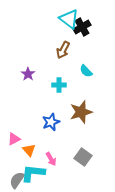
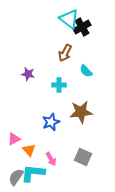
brown arrow: moved 2 px right, 3 px down
purple star: rotated 24 degrees counterclockwise
brown star: rotated 10 degrees clockwise
gray square: rotated 12 degrees counterclockwise
gray semicircle: moved 1 px left, 3 px up
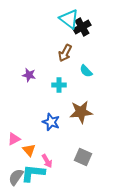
purple star: moved 1 px right, 1 px down
blue star: rotated 30 degrees counterclockwise
pink arrow: moved 4 px left, 2 px down
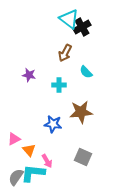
cyan semicircle: moved 1 px down
blue star: moved 2 px right, 2 px down; rotated 12 degrees counterclockwise
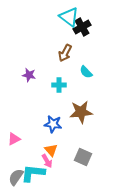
cyan triangle: moved 2 px up
orange triangle: moved 22 px right
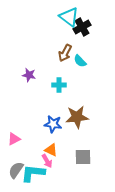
cyan semicircle: moved 6 px left, 11 px up
brown star: moved 4 px left, 5 px down
orange triangle: rotated 24 degrees counterclockwise
gray square: rotated 24 degrees counterclockwise
gray semicircle: moved 7 px up
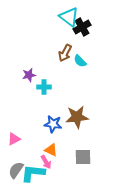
purple star: rotated 24 degrees counterclockwise
cyan cross: moved 15 px left, 2 px down
pink arrow: moved 1 px left, 1 px down
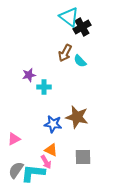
brown star: rotated 20 degrees clockwise
